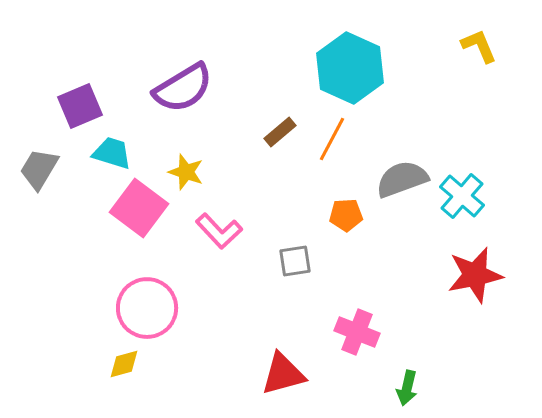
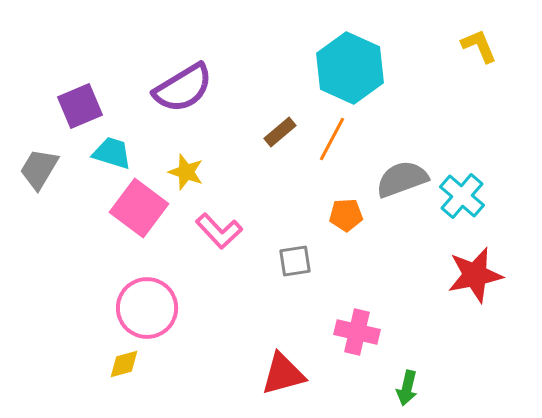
pink cross: rotated 9 degrees counterclockwise
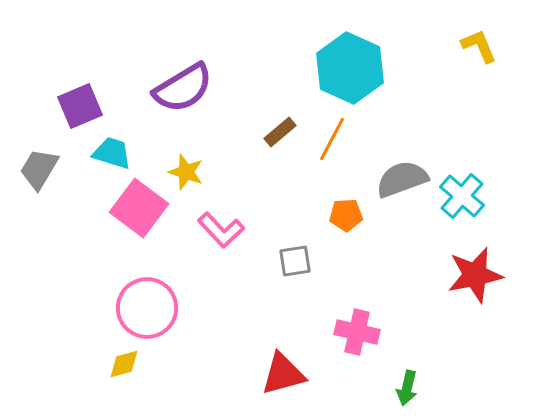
pink L-shape: moved 2 px right, 1 px up
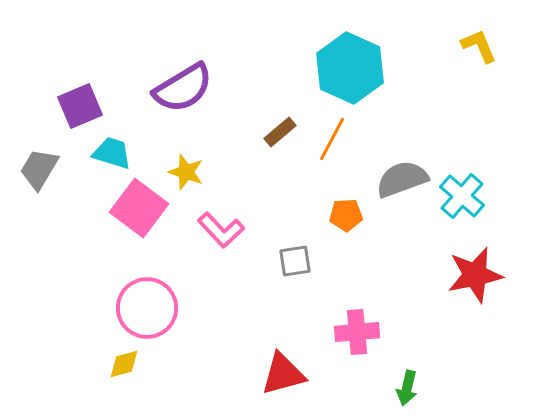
pink cross: rotated 18 degrees counterclockwise
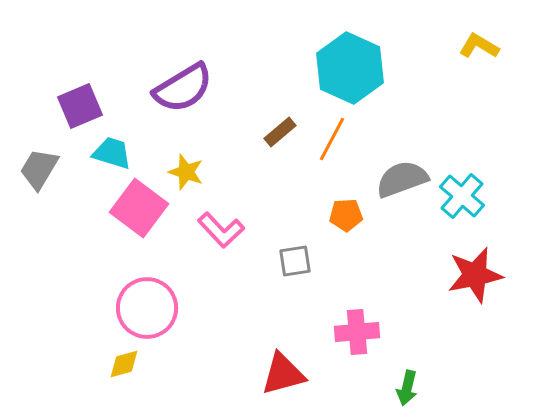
yellow L-shape: rotated 36 degrees counterclockwise
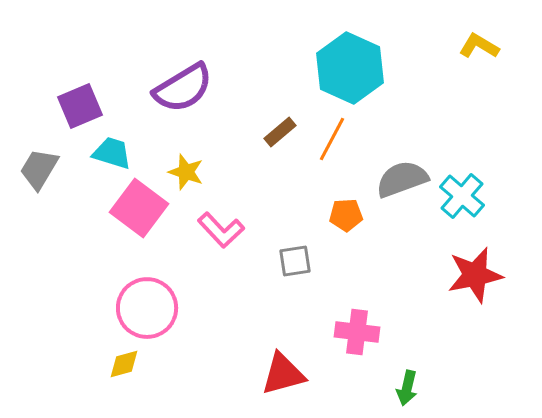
pink cross: rotated 12 degrees clockwise
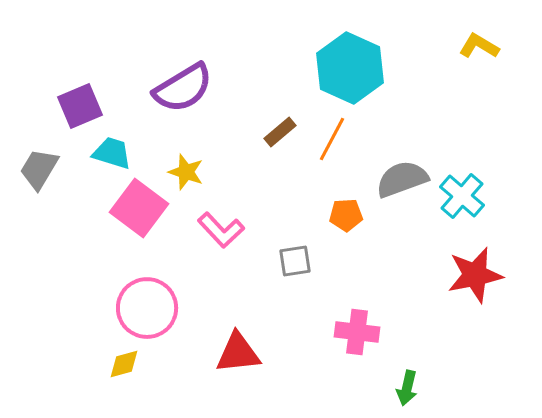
red triangle: moved 45 px left, 21 px up; rotated 9 degrees clockwise
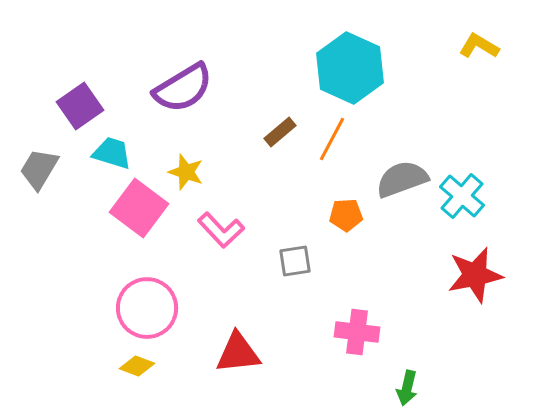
purple square: rotated 12 degrees counterclockwise
yellow diamond: moved 13 px right, 2 px down; rotated 36 degrees clockwise
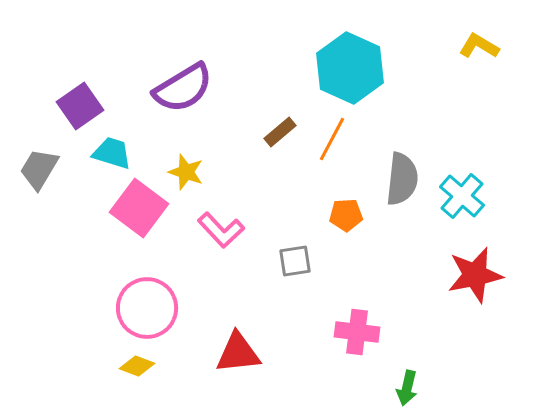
gray semicircle: rotated 116 degrees clockwise
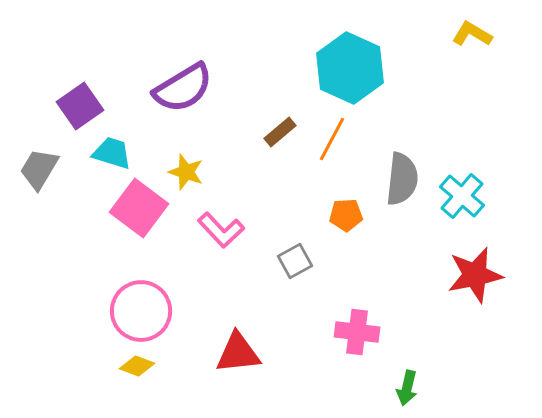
yellow L-shape: moved 7 px left, 12 px up
gray square: rotated 20 degrees counterclockwise
pink circle: moved 6 px left, 3 px down
